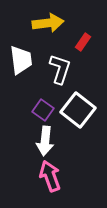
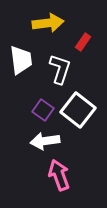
white arrow: rotated 76 degrees clockwise
pink arrow: moved 9 px right, 1 px up
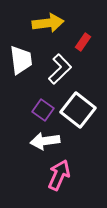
white L-shape: rotated 28 degrees clockwise
pink arrow: rotated 44 degrees clockwise
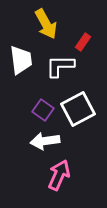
yellow arrow: moved 2 px left, 1 px down; rotated 68 degrees clockwise
white L-shape: moved 3 px up; rotated 136 degrees counterclockwise
white square: moved 1 px up; rotated 24 degrees clockwise
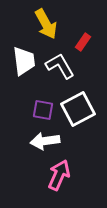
white trapezoid: moved 3 px right, 1 px down
white L-shape: rotated 60 degrees clockwise
purple square: rotated 25 degrees counterclockwise
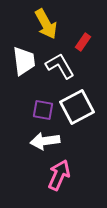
white square: moved 1 px left, 2 px up
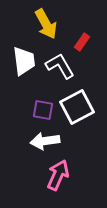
red rectangle: moved 1 px left
pink arrow: moved 1 px left
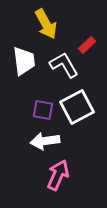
red rectangle: moved 5 px right, 3 px down; rotated 12 degrees clockwise
white L-shape: moved 4 px right, 1 px up
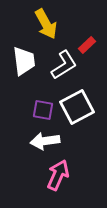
white L-shape: rotated 88 degrees clockwise
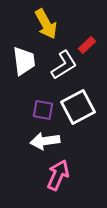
white square: moved 1 px right
